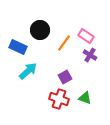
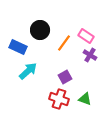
green triangle: moved 1 px down
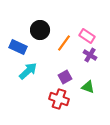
pink rectangle: moved 1 px right
green triangle: moved 3 px right, 12 px up
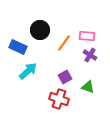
pink rectangle: rotated 28 degrees counterclockwise
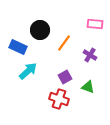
pink rectangle: moved 8 px right, 12 px up
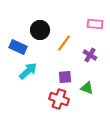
purple square: rotated 24 degrees clockwise
green triangle: moved 1 px left, 1 px down
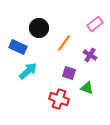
pink rectangle: rotated 42 degrees counterclockwise
black circle: moved 1 px left, 2 px up
purple square: moved 4 px right, 4 px up; rotated 24 degrees clockwise
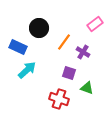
orange line: moved 1 px up
purple cross: moved 7 px left, 3 px up
cyan arrow: moved 1 px left, 1 px up
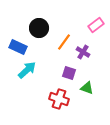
pink rectangle: moved 1 px right, 1 px down
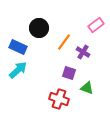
cyan arrow: moved 9 px left
